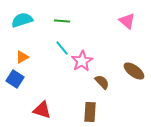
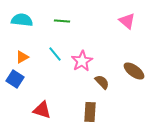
cyan semicircle: rotated 25 degrees clockwise
cyan line: moved 7 px left, 6 px down
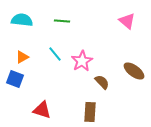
blue square: rotated 12 degrees counterclockwise
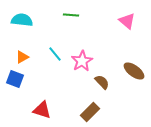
green line: moved 9 px right, 6 px up
brown rectangle: rotated 42 degrees clockwise
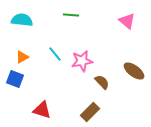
pink star: rotated 20 degrees clockwise
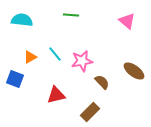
orange triangle: moved 8 px right
red triangle: moved 14 px right, 15 px up; rotated 30 degrees counterclockwise
